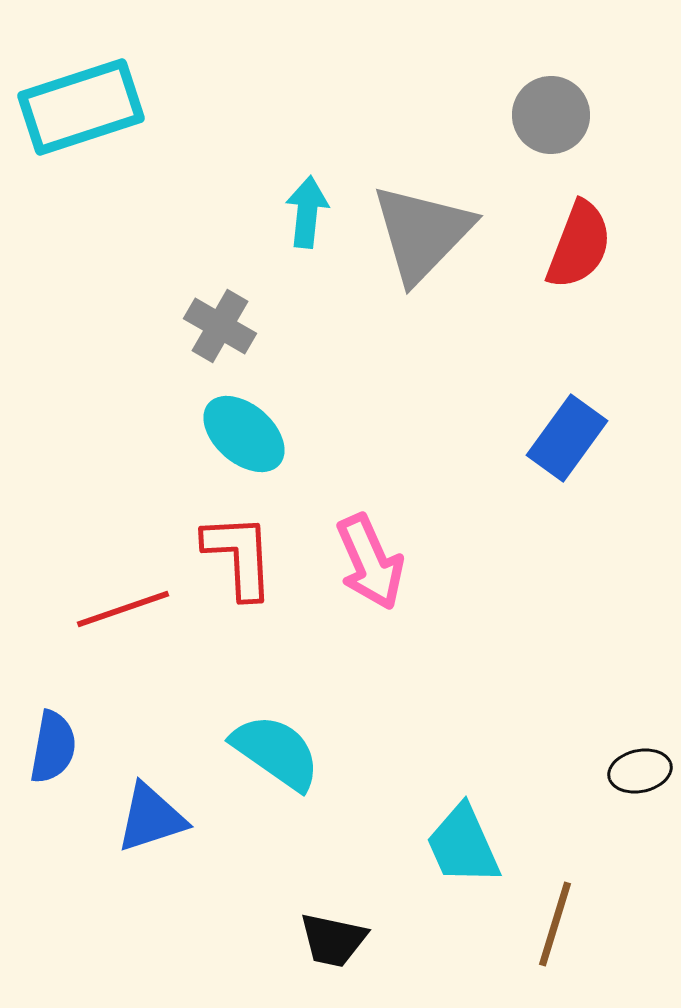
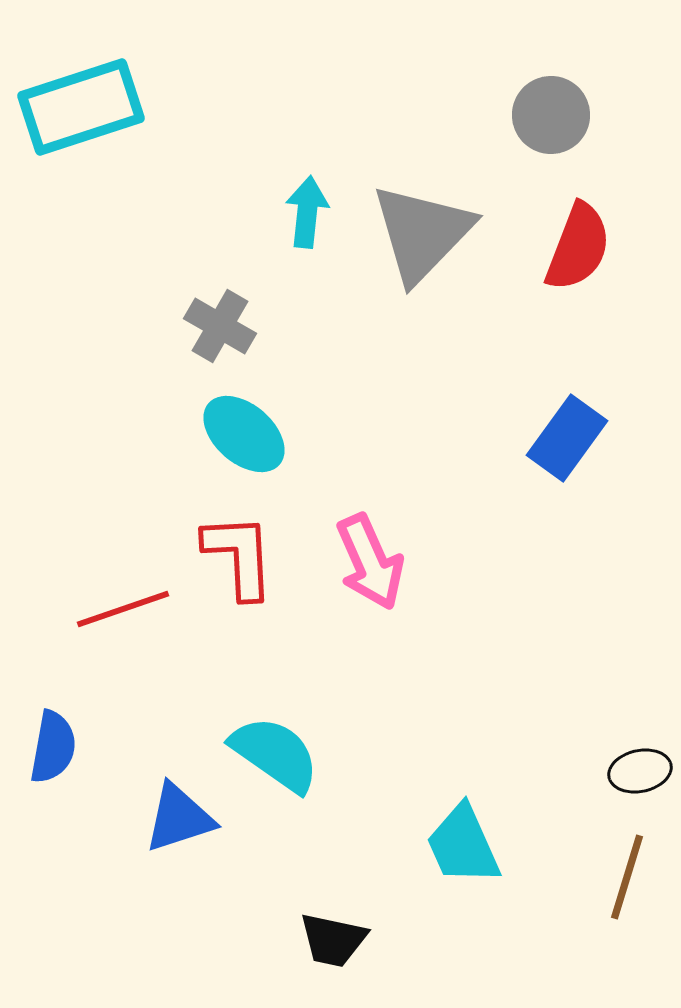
red semicircle: moved 1 px left, 2 px down
cyan semicircle: moved 1 px left, 2 px down
blue triangle: moved 28 px right
brown line: moved 72 px right, 47 px up
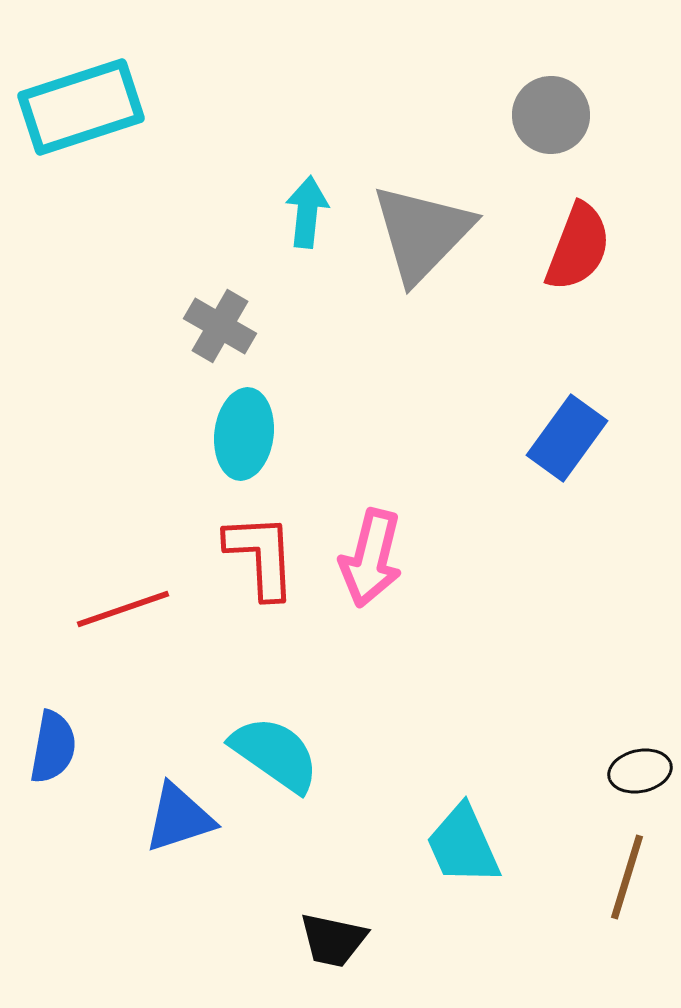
cyan ellipse: rotated 56 degrees clockwise
red L-shape: moved 22 px right
pink arrow: moved 1 px right, 4 px up; rotated 38 degrees clockwise
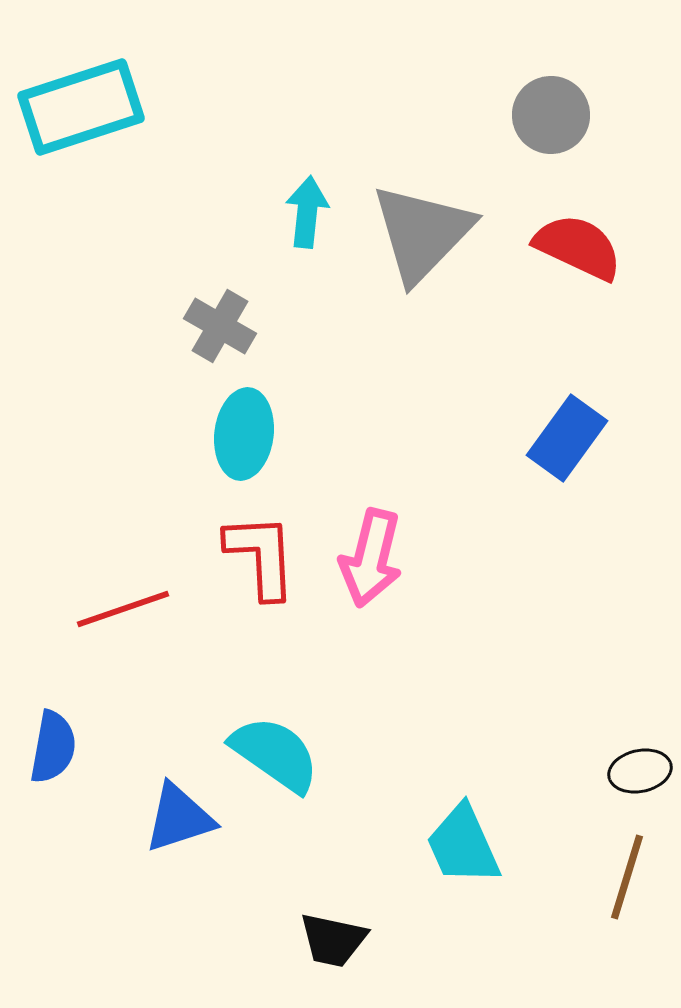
red semicircle: rotated 86 degrees counterclockwise
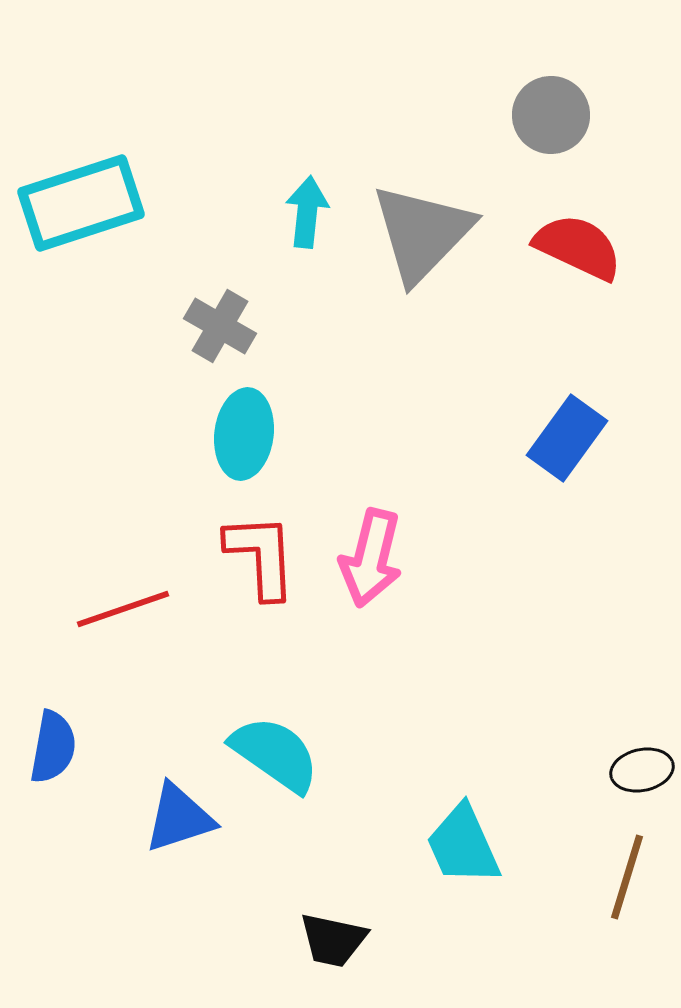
cyan rectangle: moved 96 px down
black ellipse: moved 2 px right, 1 px up
